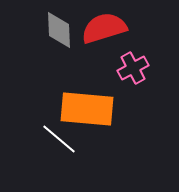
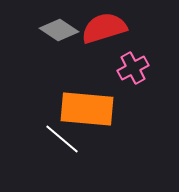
gray diamond: rotated 54 degrees counterclockwise
white line: moved 3 px right
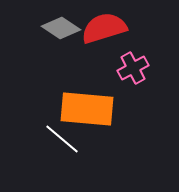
gray diamond: moved 2 px right, 2 px up
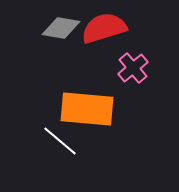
gray diamond: rotated 24 degrees counterclockwise
pink cross: rotated 12 degrees counterclockwise
white line: moved 2 px left, 2 px down
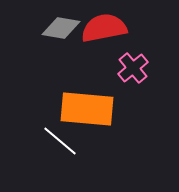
red semicircle: rotated 6 degrees clockwise
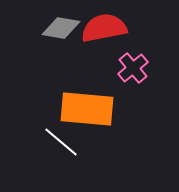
white line: moved 1 px right, 1 px down
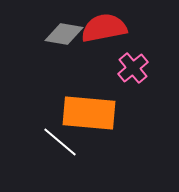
gray diamond: moved 3 px right, 6 px down
orange rectangle: moved 2 px right, 4 px down
white line: moved 1 px left
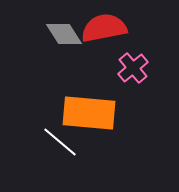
gray diamond: rotated 48 degrees clockwise
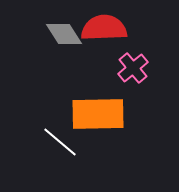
red semicircle: rotated 9 degrees clockwise
orange rectangle: moved 9 px right, 1 px down; rotated 6 degrees counterclockwise
